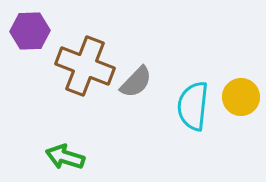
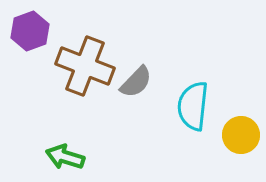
purple hexagon: rotated 18 degrees counterclockwise
yellow circle: moved 38 px down
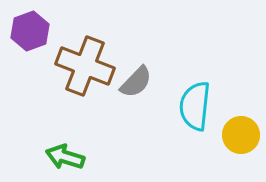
cyan semicircle: moved 2 px right
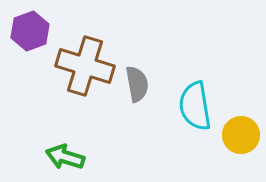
brown cross: rotated 4 degrees counterclockwise
gray semicircle: moved 1 px right, 2 px down; rotated 54 degrees counterclockwise
cyan semicircle: rotated 15 degrees counterclockwise
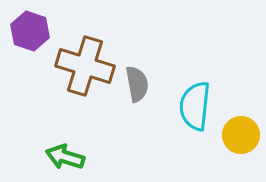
purple hexagon: rotated 21 degrees counterclockwise
cyan semicircle: rotated 15 degrees clockwise
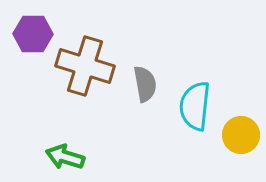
purple hexagon: moved 3 px right, 3 px down; rotated 18 degrees counterclockwise
gray semicircle: moved 8 px right
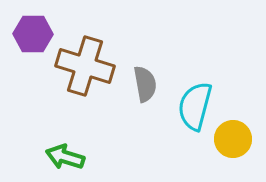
cyan semicircle: rotated 9 degrees clockwise
yellow circle: moved 8 px left, 4 px down
